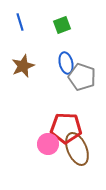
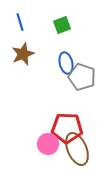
brown star: moved 12 px up
red pentagon: moved 1 px right
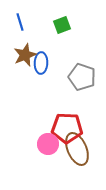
brown star: moved 2 px right, 1 px down
blue ellipse: moved 25 px left; rotated 15 degrees clockwise
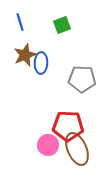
gray pentagon: moved 2 px down; rotated 16 degrees counterclockwise
red pentagon: moved 1 px right, 2 px up
pink circle: moved 1 px down
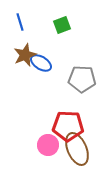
blue ellipse: rotated 60 degrees counterclockwise
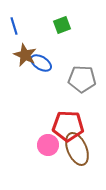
blue line: moved 6 px left, 4 px down
brown star: rotated 25 degrees counterclockwise
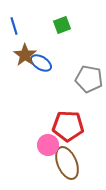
brown star: rotated 10 degrees clockwise
gray pentagon: moved 7 px right; rotated 8 degrees clockwise
brown ellipse: moved 10 px left, 14 px down
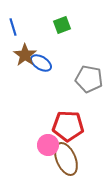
blue line: moved 1 px left, 1 px down
brown ellipse: moved 1 px left, 4 px up
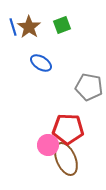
brown star: moved 4 px right, 28 px up
gray pentagon: moved 8 px down
red pentagon: moved 3 px down
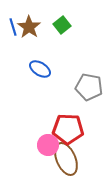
green square: rotated 18 degrees counterclockwise
blue ellipse: moved 1 px left, 6 px down
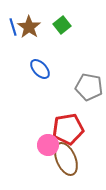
blue ellipse: rotated 15 degrees clockwise
red pentagon: rotated 12 degrees counterclockwise
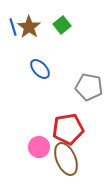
pink circle: moved 9 px left, 2 px down
